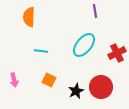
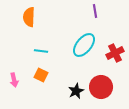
red cross: moved 2 px left
orange square: moved 8 px left, 5 px up
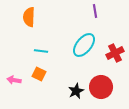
orange square: moved 2 px left, 1 px up
pink arrow: rotated 112 degrees clockwise
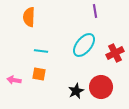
orange square: rotated 16 degrees counterclockwise
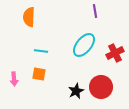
pink arrow: moved 1 px up; rotated 104 degrees counterclockwise
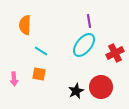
purple line: moved 6 px left, 10 px down
orange semicircle: moved 4 px left, 8 px down
cyan line: rotated 24 degrees clockwise
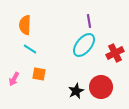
cyan line: moved 11 px left, 2 px up
pink arrow: rotated 32 degrees clockwise
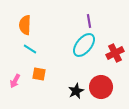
pink arrow: moved 1 px right, 2 px down
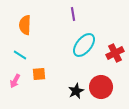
purple line: moved 16 px left, 7 px up
cyan line: moved 10 px left, 6 px down
orange square: rotated 16 degrees counterclockwise
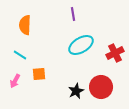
cyan ellipse: moved 3 px left; rotated 20 degrees clockwise
